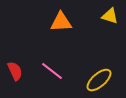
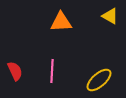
yellow triangle: rotated 12 degrees clockwise
pink line: rotated 55 degrees clockwise
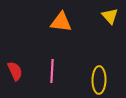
yellow triangle: rotated 18 degrees clockwise
orange triangle: rotated 10 degrees clockwise
yellow ellipse: rotated 48 degrees counterclockwise
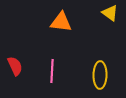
yellow triangle: moved 3 px up; rotated 12 degrees counterclockwise
red semicircle: moved 5 px up
yellow ellipse: moved 1 px right, 5 px up
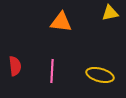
yellow triangle: rotated 48 degrees counterclockwise
red semicircle: rotated 18 degrees clockwise
yellow ellipse: rotated 76 degrees counterclockwise
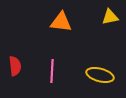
yellow triangle: moved 4 px down
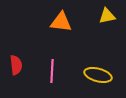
yellow triangle: moved 3 px left, 1 px up
red semicircle: moved 1 px right, 1 px up
yellow ellipse: moved 2 px left
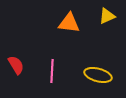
yellow triangle: rotated 12 degrees counterclockwise
orange triangle: moved 8 px right, 1 px down
red semicircle: rotated 24 degrees counterclockwise
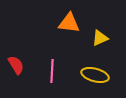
yellow triangle: moved 7 px left, 22 px down
yellow ellipse: moved 3 px left
